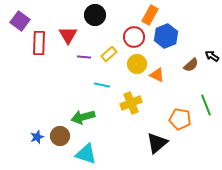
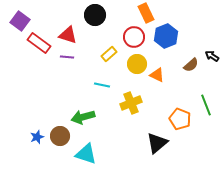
orange rectangle: moved 4 px left, 2 px up; rotated 54 degrees counterclockwise
red triangle: rotated 42 degrees counterclockwise
red rectangle: rotated 55 degrees counterclockwise
purple line: moved 17 px left
orange pentagon: rotated 10 degrees clockwise
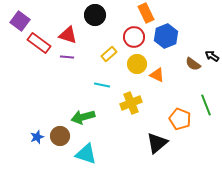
brown semicircle: moved 2 px right, 1 px up; rotated 77 degrees clockwise
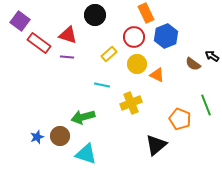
black triangle: moved 1 px left, 2 px down
